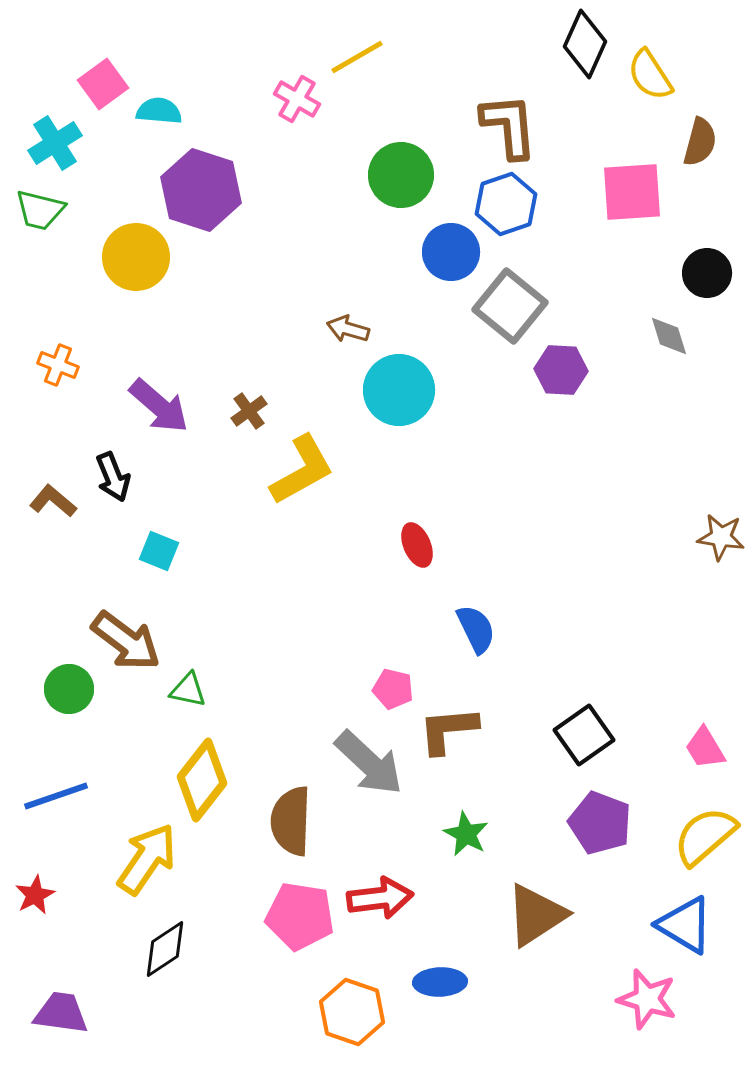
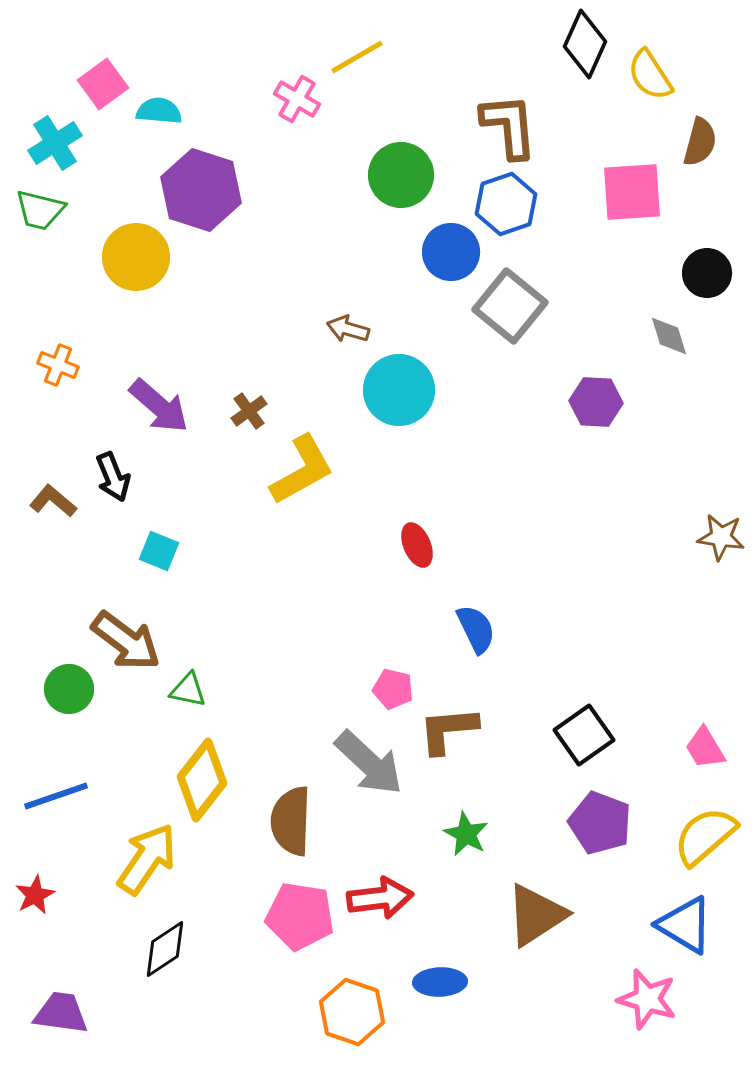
purple hexagon at (561, 370): moved 35 px right, 32 px down
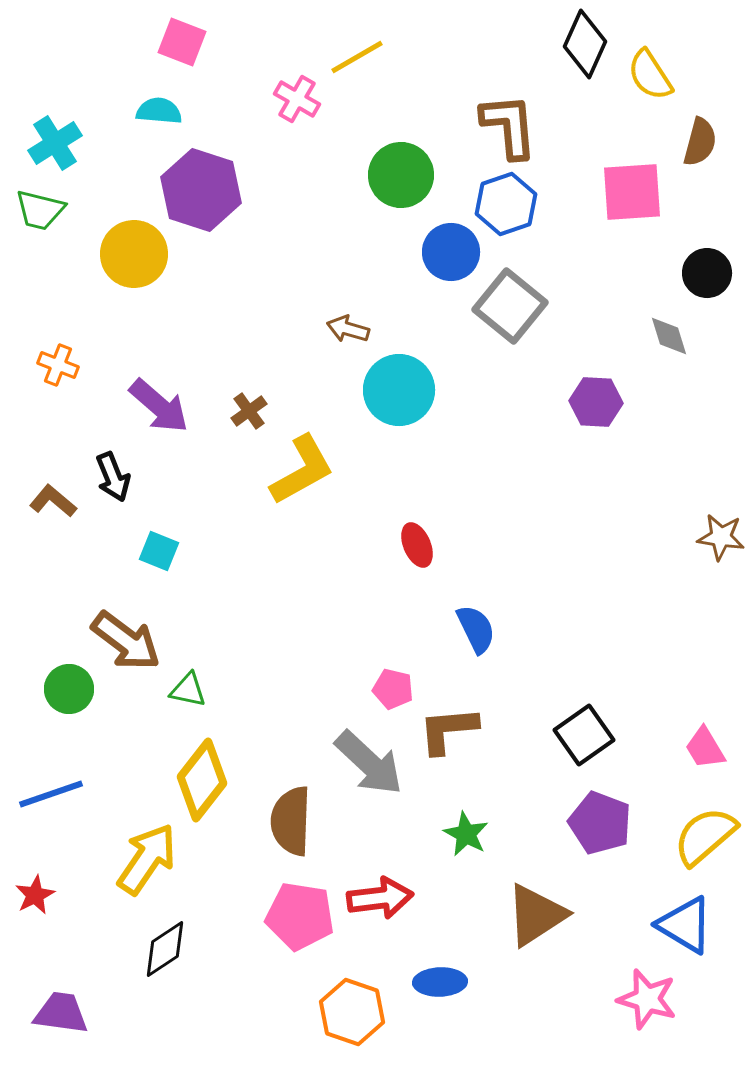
pink square at (103, 84): moved 79 px right, 42 px up; rotated 33 degrees counterclockwise
yellow circle at (136, 257): moved 2 px left, 3 px up
blue line at (56, 796): moved 5 px left, 2 px up
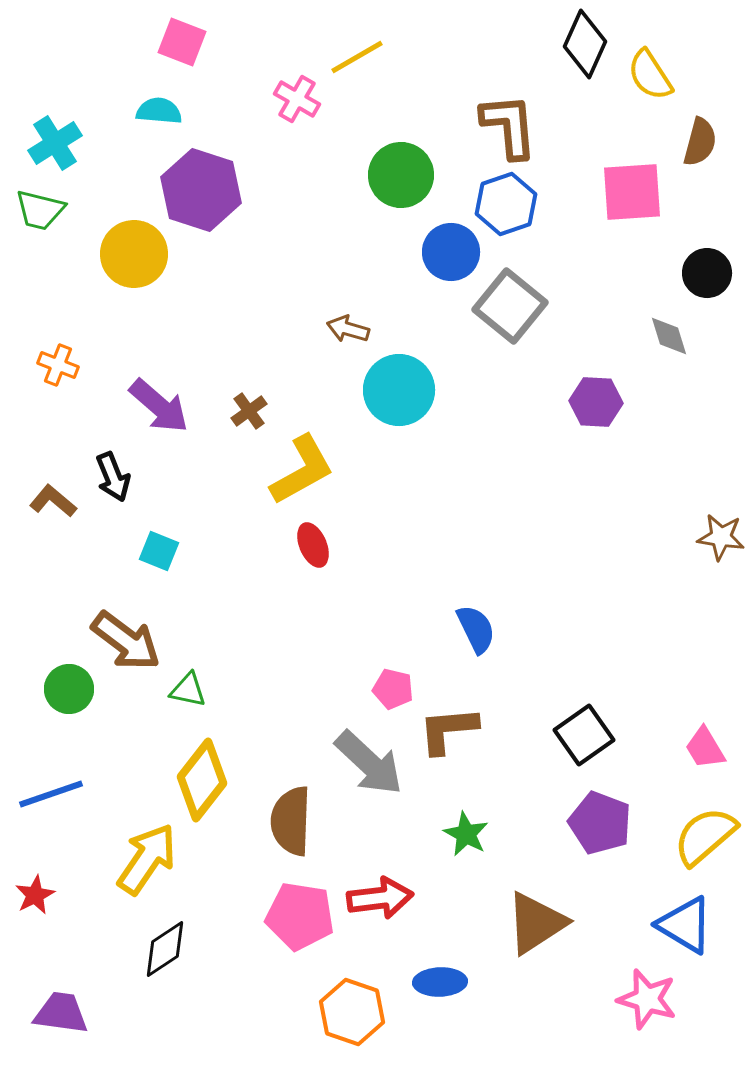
red ellipse at (417, 545): moved 104 px left
brown triangle at (536, 915): moved 8 px down
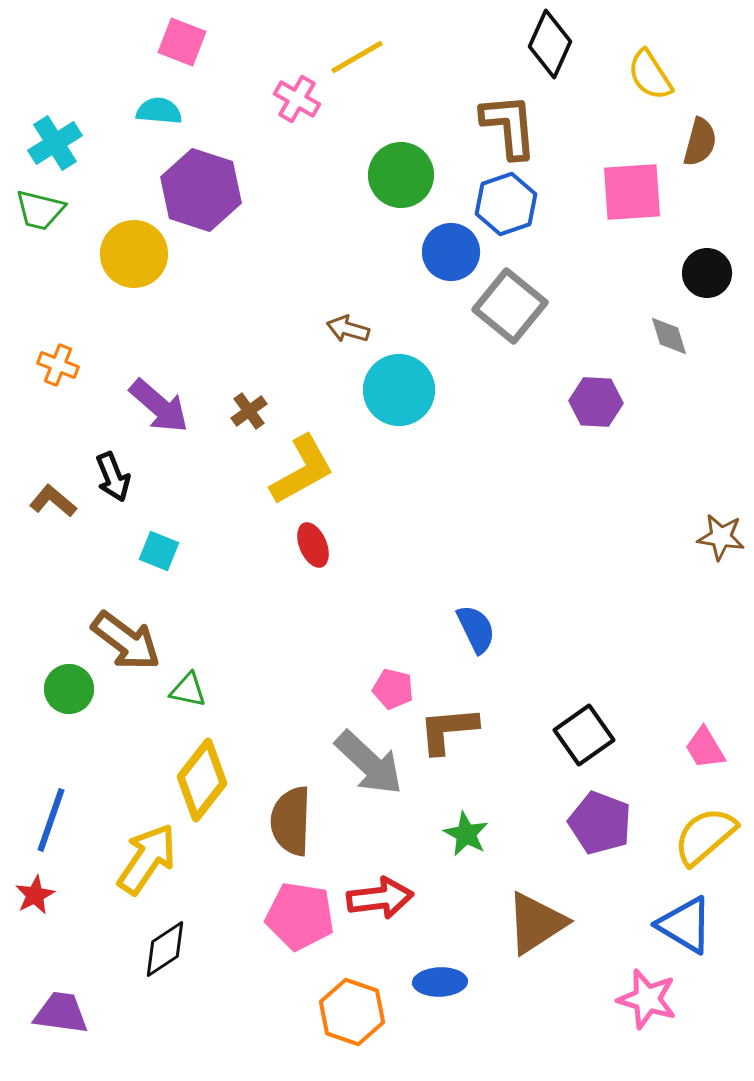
black diamond at (585, 44): moved 35 px left
blue line at (51, 794): moved 26 px down; rotated 52 degrees counterclockwise
